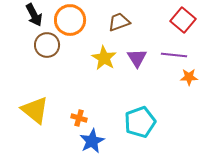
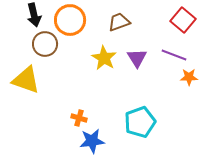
black arrow: rotated 15 degrees clockwise
brown circle: moved 2 px left, 1 px up
purple line: rotated 15 degrees clockwise
yellow triangle: moved 9 px left, 30 px up; rotated 20 degrees counterclockwise
blue star: rotated 20 degrees clockwise
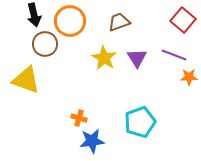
orange circle: moved 1 px down
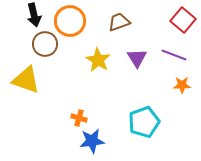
yellow star: moved 6 px left, 2 px down
orange star: moved 7 px left, 8 px down
cyan pentagon: moved 4 px right
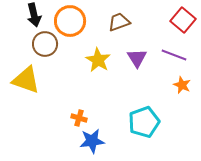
orange star: rotated 24 degrees clockwise
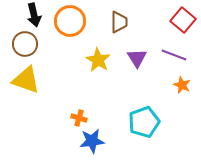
brown trapezoid: rotated 110 degrees clockwise
brown circle: moved 20 px left
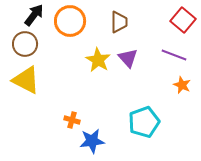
black arrow: rotated 130 degrees counterclockwise
purple triangle: moved 9 px left; rotated 10 degrees counterclockwise
yellow triangle: rotated 8 degrees clockwise
orange cross: moved 7 px left, 2 px down
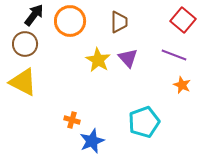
yellow triangle: moved 3 px left, 2 px down
blue star: rotated 15 degrees counterclockwise
